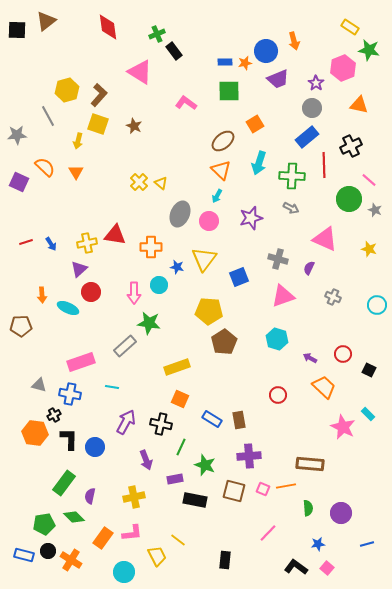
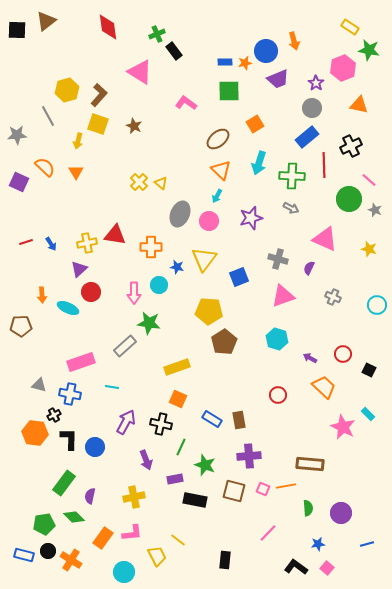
brown ellipse at (223, 141): moved 5 px left, 2 px up
orange square at (180, 399): moved 2 px left
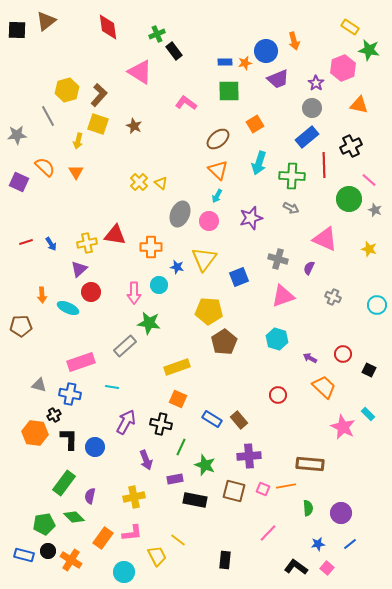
orange triangle at (221, 170): moved 3 px left
brown rectangle at (239, 420): rotated 30 degrees counterclockwise
blue line at (367, 544): moved 17 px left; rotated 24 degrees counterclockwise
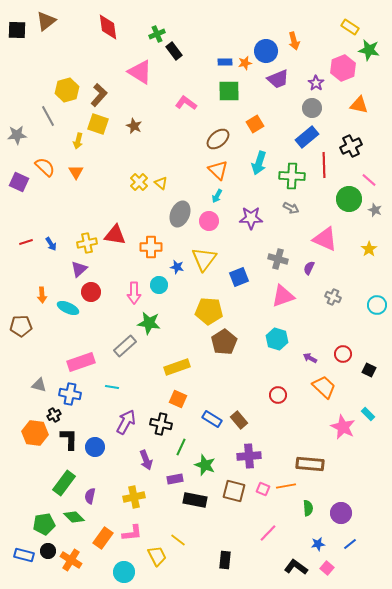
purple star at (251, 218): rotated 15 degrees clockwise
yellow star at (369, 249): rotated 21 degrees clockwise
